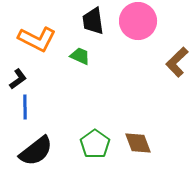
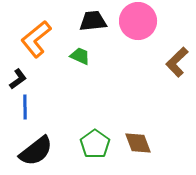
black trapezoid: rotated 92 degrees clockwise
orange L-shape: moved 1 px left; rotated 114 degrees clockwise
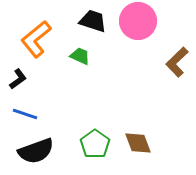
black trapezoid: rotated 24 degrees clockwise
blue line: moved 7 px down; rotated 70 degrees counterclockwise
black semicircle: rotated 18 degrees clockwise
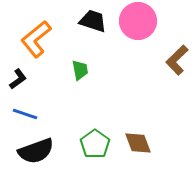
green trapezoid: moved 14 px down; rotated 55 degrees clockwise
brown L-shape: moved 2 px up
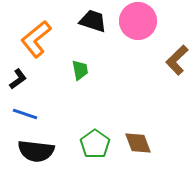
black semicircle: rotated 27 degrees clockwise
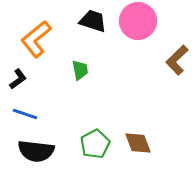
green pentagon: rotated 8 degrees clockwise
